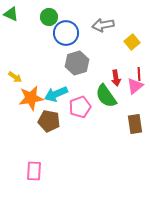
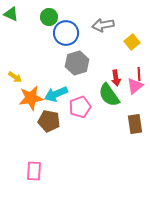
green semicircle: moved 3 px right, 1 px up
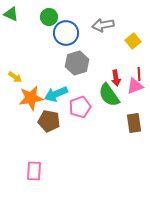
yellow square: moved 1 px right, 1 px up
pink triangle: rotated 18 degrees clockwise
brown rectangle: moved 1 px left, 1 px up
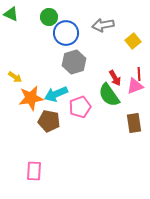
gray hexagon: moved 3 px left, 1 px up
red arrow: moved 1 px left; rotated 21 degrees counterclockwise
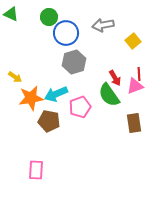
pink rectangle: moved 2 px right, 1 px up
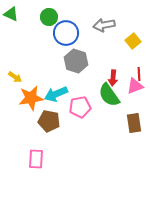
gray arrow: moved 1 px right
gray hexagon: moved 2 px right, 1 px up; rotated 25 degrees counterclockwise
red arrow: moved 2 px left; rotated 35 degrees clockwise
pink pentagon: rotated 10 degrees clockwise
pink rectangle: moved 11 px up
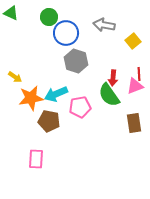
green triangle: moved 1 px up
gray arrow: rotated 20 degrees clockwise
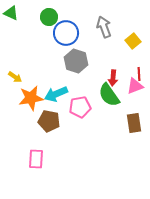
gray arrow: moved 2 px down; rotated 60 degrees clockwise
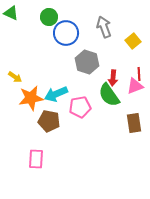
gray hexagon: moved 11 px right, 1 px down
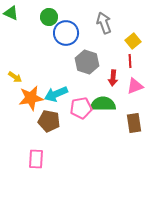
gray arrow: moved 4 px up
red line: moved 9 px left, 13 px up
green semicircle: moved 6 px left, 9 px down; rotated 125 degrees clockwise
pink pentagon: moved 1 px right, 1 px down
